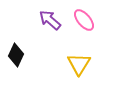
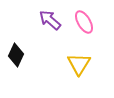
pink ellipse: moved 2 px down; rotated 10 degrees clockwise
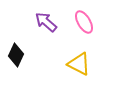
purple arrow: moved 4 px left, 2 px down
yellow triangle: rotated 35 degrees counterclockwise
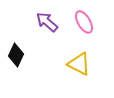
purple arrow: moved 1 px right
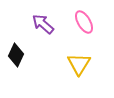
purple arrow: moved 4 px left, 2 px down
yellow triangle: rotated 35 degrees clockwise
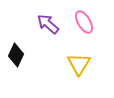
purple arrow: moved 5 px right
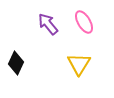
purple arrow: rotated 10 degrees clockwise
black diamond: moved 8 px down
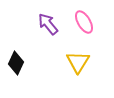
yellow triangle: moved 1 px left, 2 px up
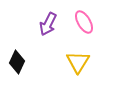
purple arrow: rotated 115 degrees counterclockwise
black diamond: moved 1 px right, 1 px up
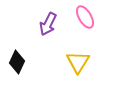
pink ellipse: moved 1 px right, 5 px up
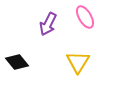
black diamond: rotated 65 degrees counterclockwise
